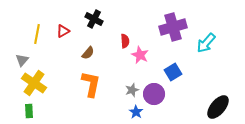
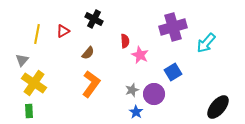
orange L-shape: rotated 24 degrees clockwise
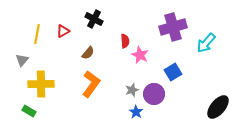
yellow cross: moved 7 px right, 1 px down; rotated 35 degrees counterclockwise
green rectangle: rotated 56 degrees counterclockwise
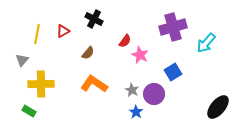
red semicircle: rotated 40 degrees clockwise
orange L-shape: moved 3 px right; rotated 92 degrees counterclockwise
gray star: rotated 24 degrees counterclockwise
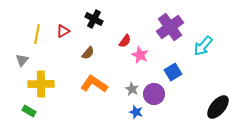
purple cross: moved 3 px left; rotated 20 degrees counterclockwise
cyan arrow: moved 3 px left, 3 px down
gray star: moved 1 px up
blue star: rotated 16 degrees counterclockwise
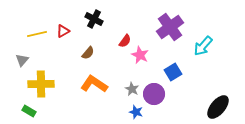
yellow line: rotated 66 degrees clockwise
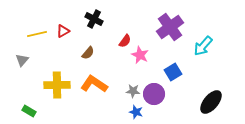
yellow cross: moved 16 px right, 1 px down
gray star: moved 1 px right, 2 px down; rotated 24 degrees counterclockwise
black ellipse: moved 7 px left, 5 px up
